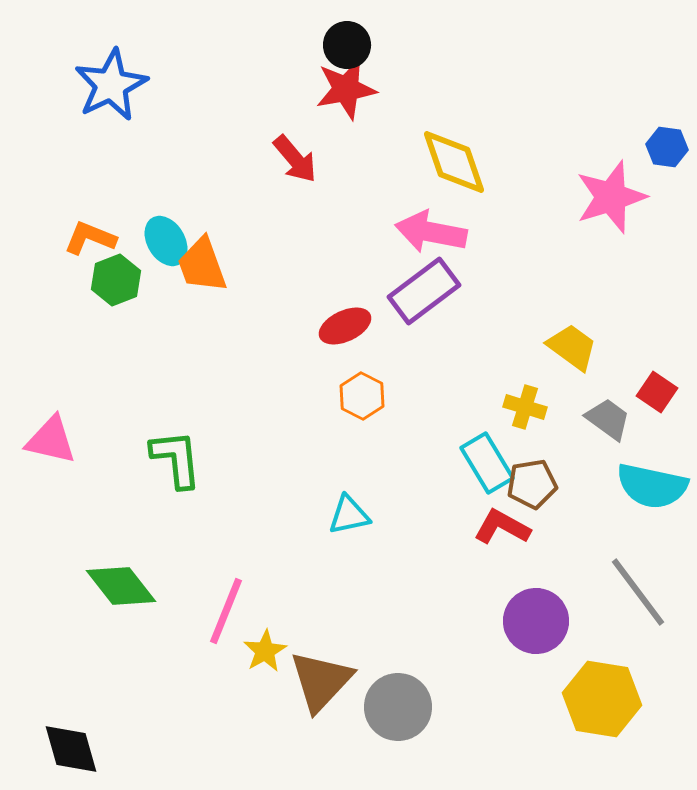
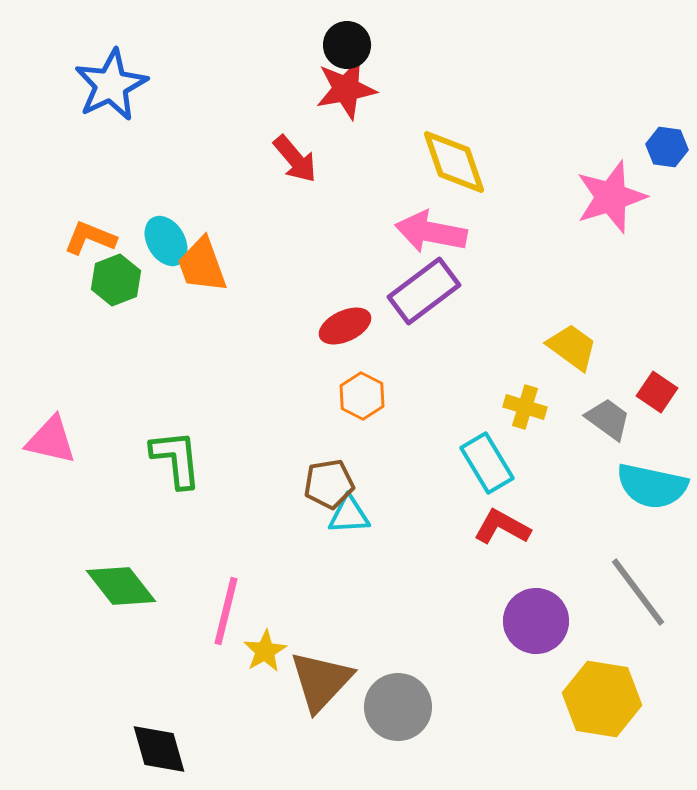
brown pentagon: moved 203 px left
cyan triangle: rotated 9 degrees clockwise
pink line: rotated 8 degrees counterclockwise
black diamond: moved 88 px right
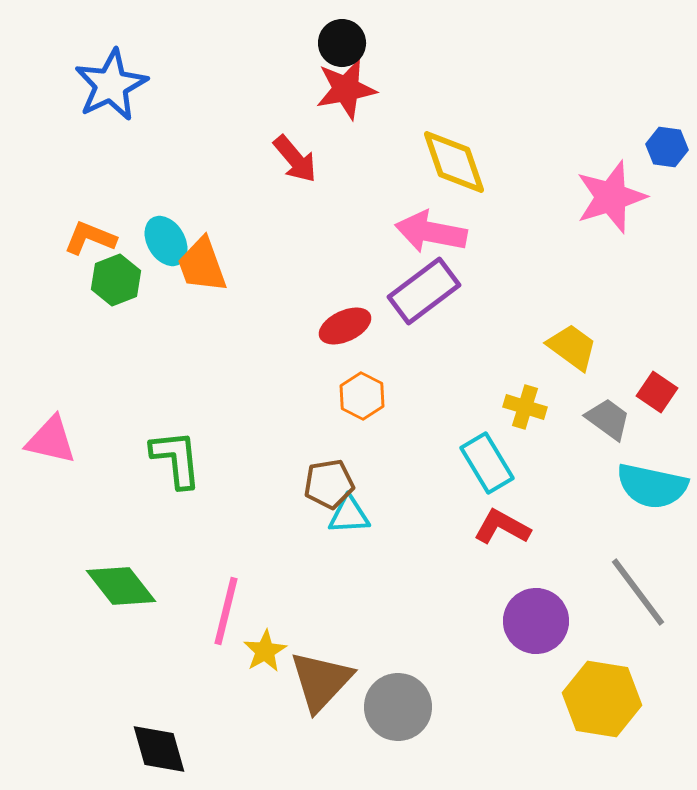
black circle: moved 5 px left, 2 px up
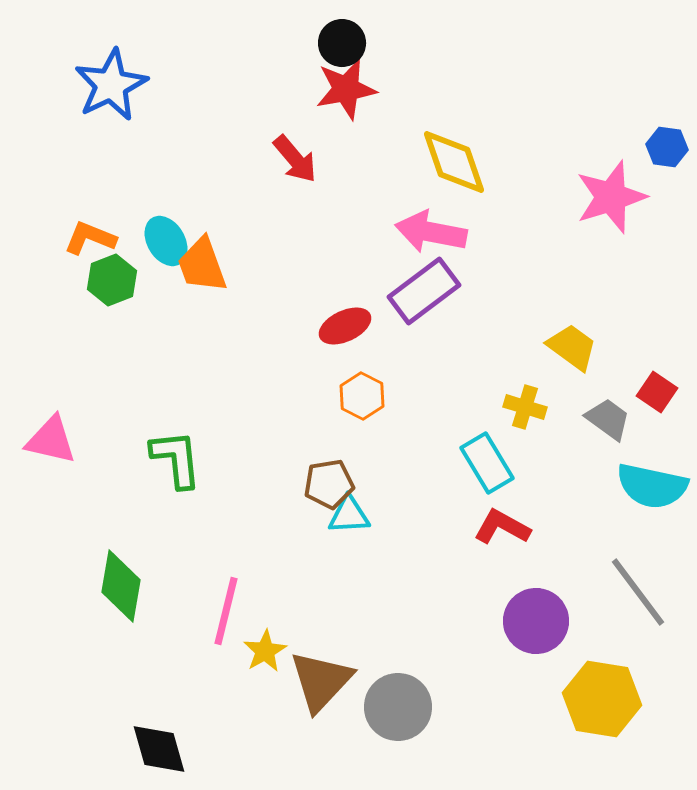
green hexagon: moved 4 px left
green diamond: rotated 48 degrees clockwise
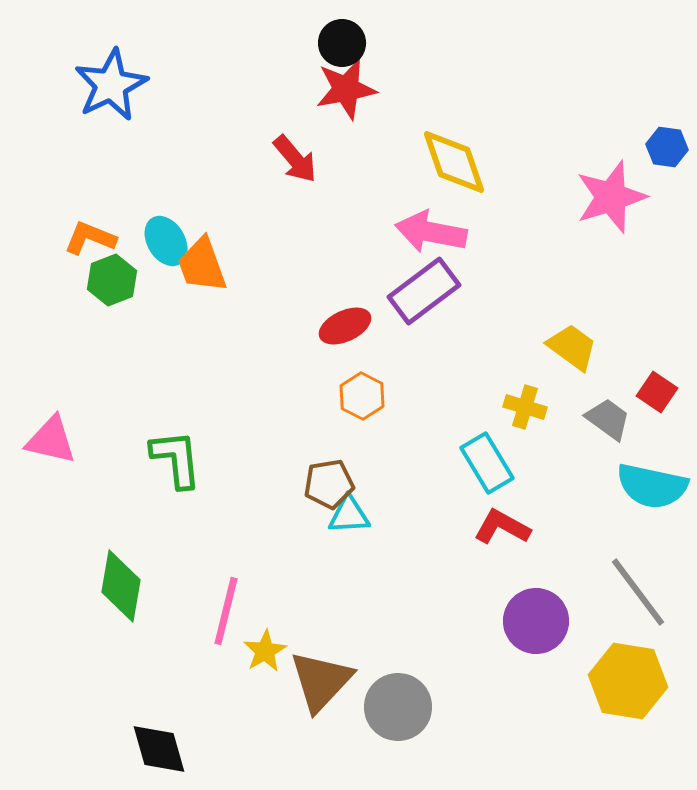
yellow hexagon: moved 26 px right, 18 px up
